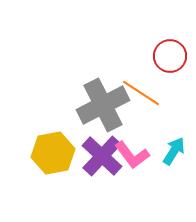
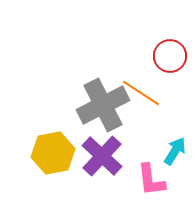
cyan arrow: moved 1 px right
pink L-shape: moved 19 px right, 25 px down; rotated 30 degrees clockwise
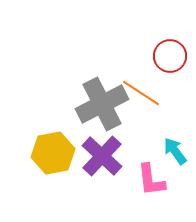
gray cross: moved 1 px left, 1 px up
cyan arrow: rotated 68 degrees counterclockwise
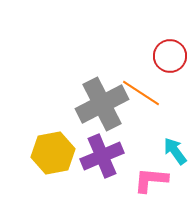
purple cross: rotated 24 degrees clockwise
pink L-shape: rotated 102 degrees clockwise
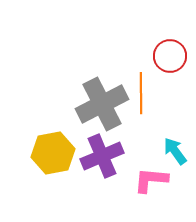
orange line: rotated 57 degrees clockwise
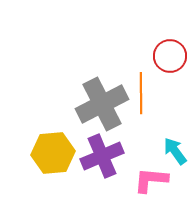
yellow hexagon: rotated 6 degrees clockwise
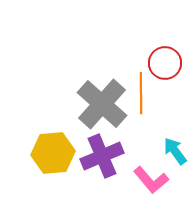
red circle: moved 5 px left, 7 px down
gray cross: rotated 21 degrees counterclockwise
pink L-shape: rotated 135 degrees counterclockwise
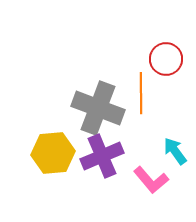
red circle: moved 1 px right, 4 px up
gray cross: moved 4 px left, 4 px down; rotated 21 degrees counterclockwise
